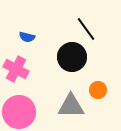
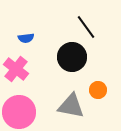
black line: moved 2 px up
blue semicircle: moved 1 px left, 1 px down; rotated 21 degrees counterclockwise
pink cross: rotated 10 degrees clockwise
gray triangle: rotated 12 degrees clockwise
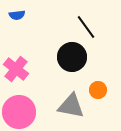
blue semicircle: moved 9 px left, 23 px up
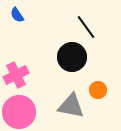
blue semicircle: rotated 63 degrees clockwise
pink cross: moved 6 px down; rotated 25 degrees clockwise
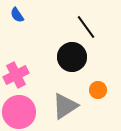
gray triangle: moved 6 px left; rotated 44 degrees counterclockwise
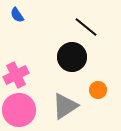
black line: rotated 15 degrees counterclockwise
pink circle: moved 2 px up
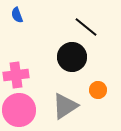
blue semicircle: rotated 14 degrees clockwise
pink cross: rotated 20 degrees clockwise
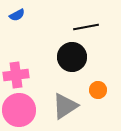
blue semicircle: rotated 98 degrees counterclockwise
black line: rotated 50 degrees counterclockwise
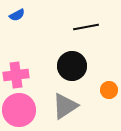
black circle: moved 9 px down
orange circle: moved 11 px right
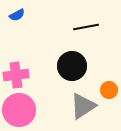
gray triangle: moved 18 px right
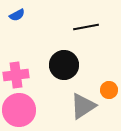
black circle: moved 8 px left, 1 px up
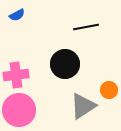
black circle: moved 1 px right, 1 px up
